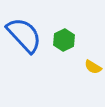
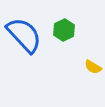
green hexagon: moved 10 px up
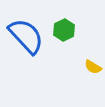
blue semicircle: moved 2 px right, 1 px down
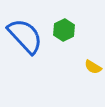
blue semicircle: moved 1 px left
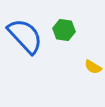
green hexagon: rotated 25 degrees counterclockwise
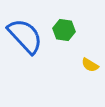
yellow semicircle: moved 3 px left, 2 px up
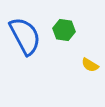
blue semicircle: rotated 15 degrees clockwise
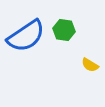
blue semicircle: moved 1 px right; rotated 84 degrees clockwise
